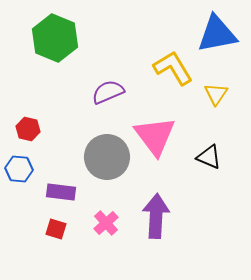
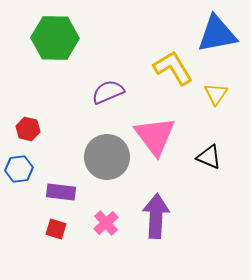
green hexagon: rotated 21 degrees counterclockwise
blue hexagon: rotated 12 degrees counterclockwise
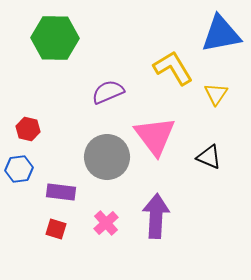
blue triangle: moved 4 px right
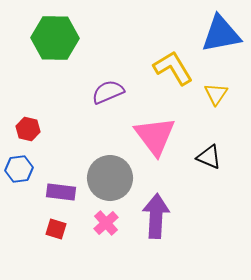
gray circle: moved 3 px right, 21 px down
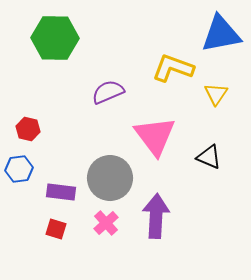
yellow L-shape: rotated 39 degrees counterclockwise
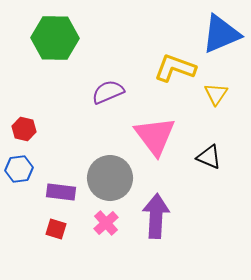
blue triangle: rotated 12 degrees counterclockwise
yellow L-shape: moved 2 px right
red hexagon: moved 4 px left
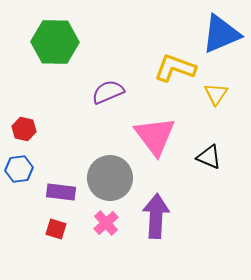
green hexagon: moved 4 px down
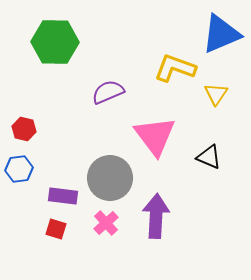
purple rectangle: moved 2 px right, 4 px down
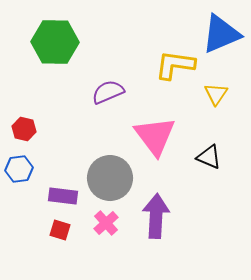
yellow L-shape: moved 3 px up; rotated 12 degrees counterclockwise
red square: moved 4 px right, 1 px down
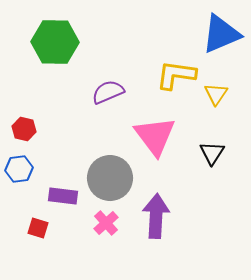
yellow L-shape: moved 1 px right, 10 px down
black triangle: moved 3 px right, 4 px up; rotated 40 degrees clockwise
red square: moved 22 px left, 2 px up
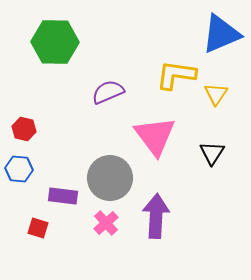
blue hexagon: rotated 12 degrees clockwise
